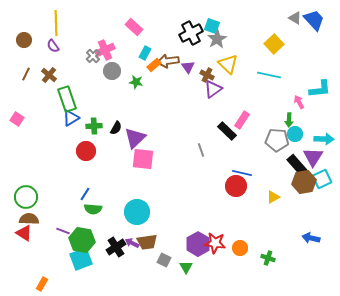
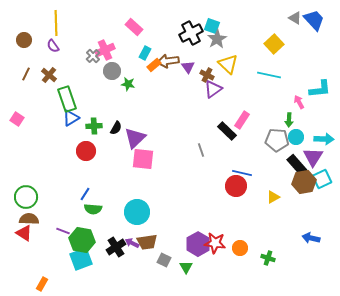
green star at (136, 82): moved 8 px left, 2 px down
cyan circle at (295, 134): moved 1 px right, 3 px down
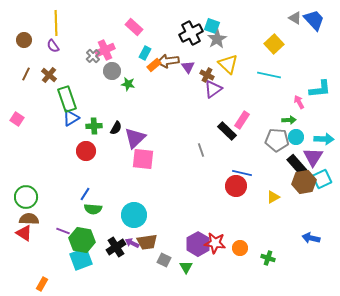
green arrow at (289, 120): rotated 96 degrees counterclockwise
cyan circle at (137, 212): moved 3 px left, 3 px down
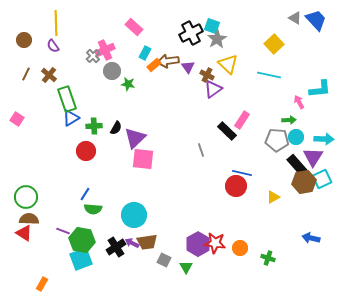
blue trapezoid at (314, 20): moved 2 px right
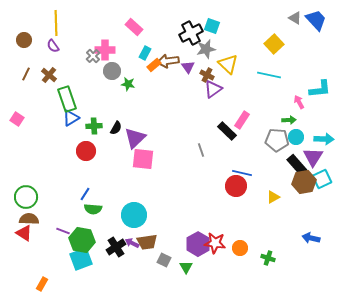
gray star at (217, 39): moved 11 px left, 10 px down; rotated 18 degrees clockwise
pink cross at (105, 50): rotated 24 degrees clockwise
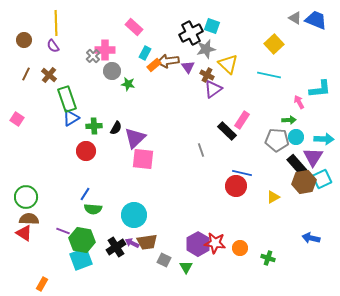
blue trapezoid at (316, 20): rotated 25 degrees counterclockwise
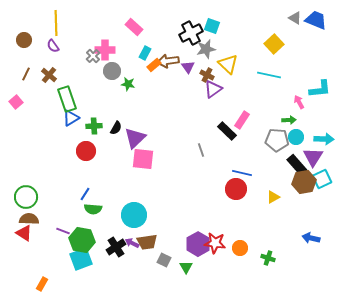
pink square at (17, 119): moved 1 px left, 17 px up; rotated 16 degrees clockwise
red circle at (236, 186): moved 3 px down
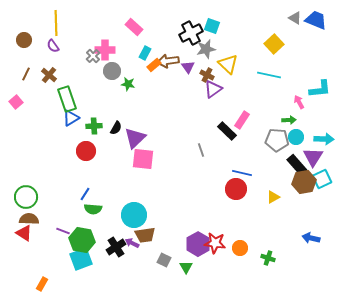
brown trapezoid at (147, 242): moved 2 px left, 7 px up
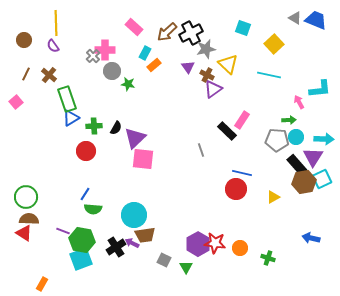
cyan square at (212, 26): moved 31 px right, 2 px down
brown arrow at (168, 61): moved 1 px left, 29 px up; rotated 35 degrees counterclockwise
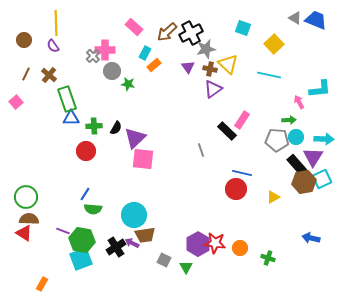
brown cross at (207, 75): moved 3 px right, 6 px up; rotated 16 degrees counterclockwise
blue triangle at (71, 118): rotated 30 degrees clockwise
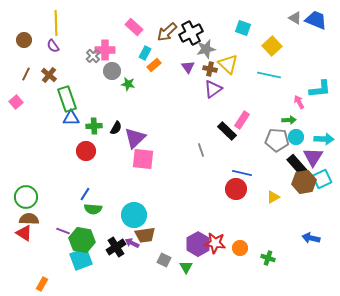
yellow square at (274, 44): moved 2 px left, 2 px down
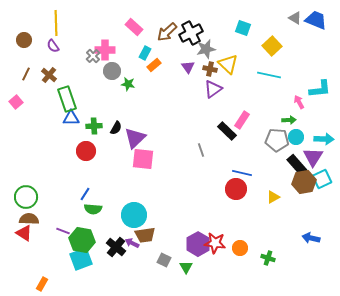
black cross at (116, 247): rotated 18 degrees counterclockwise
